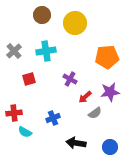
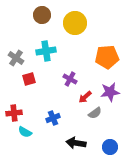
gray cross: moved 2 px right, 7 px down; rotated 14 degrees counterclockwise
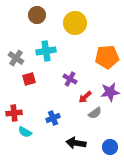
brown circle: moved 5 px left
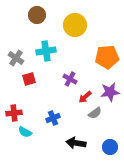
yellow circle: moved 2 px down
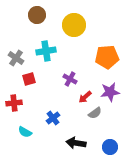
yellow circle: moved 1 px left
red cross: moved 10 px up
blue cross: rotated 16 degrees counterclockwise
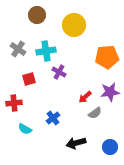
gray cross: moved 2 px right, 9 px up
purple cross: moved 11 px left, 7 px up
cyan semicircle: moved 3 px up
black arrow: rotated 24 degrees counterclockwise
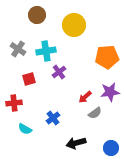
purple cross: rotated 24 degrees clockwise
blue circle: moved 1 px right, 1 px down
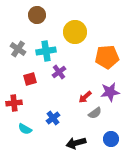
yellow circle: moved 1 px right, 7 px down
red square: moved 1 px right
blue circle: moved 9 px up
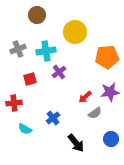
gray cross: rotated 35 degrees clockwise
black arrow: rotated 114 degrees counterclockwise
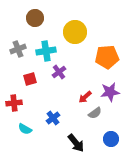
brown circle: moved 2 px left, 3 px down
